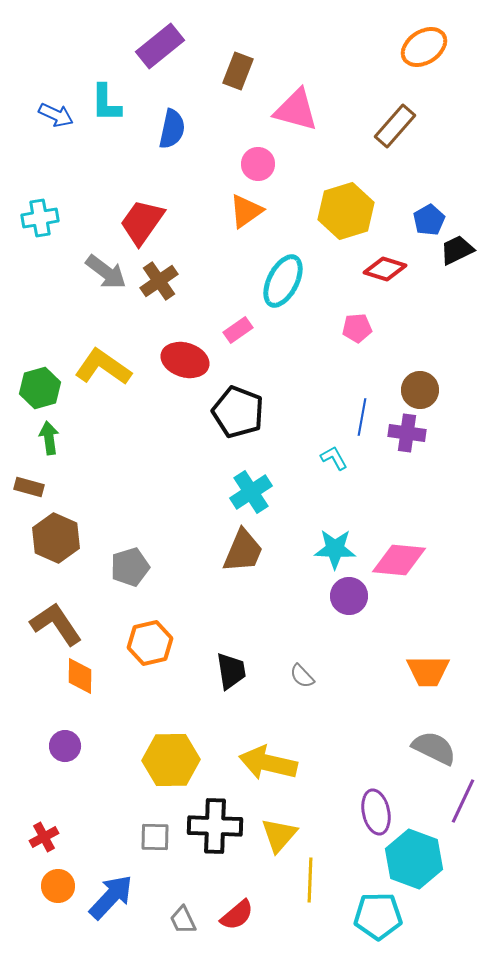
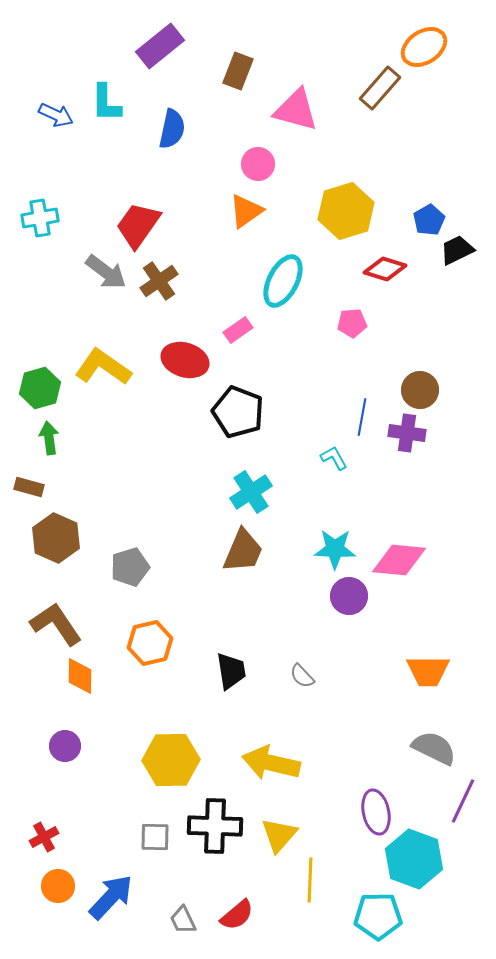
brown rectangle at (395, 126): moved 15 px left, 38 px up
red trapezoid at (142, 222): moved 4 px left, 3 px down
pink pentagon at (357, 328): moved 5 px left, 5 px up
yellow arrow at (268, 763): moved 3 px right
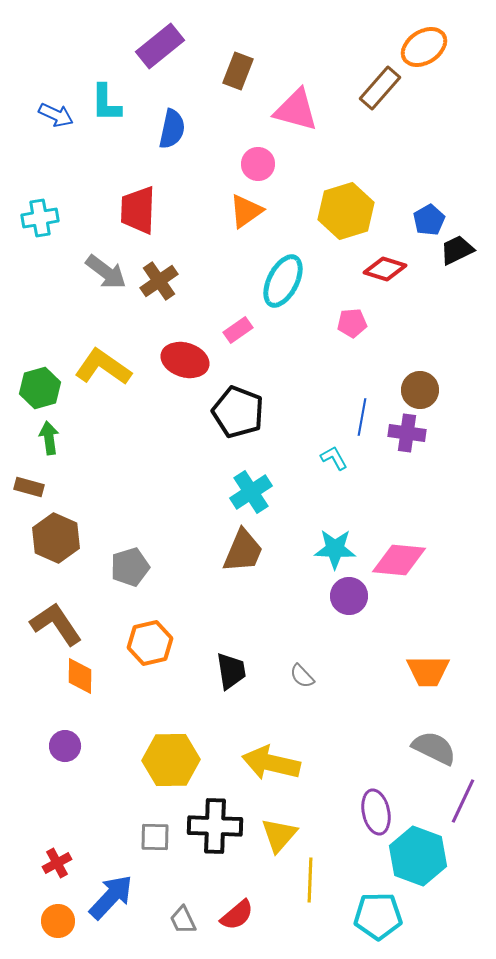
red trapezoid at (138, 225): moved 15 px up; rotated 33 degrees counterclockwise
red cross at (44, 837): moved 13 px right, 26 px down
cyan hexagon at (414, 859): moved 4 px right, 3 px up
orange circle at (58, 886): moved 35 px down
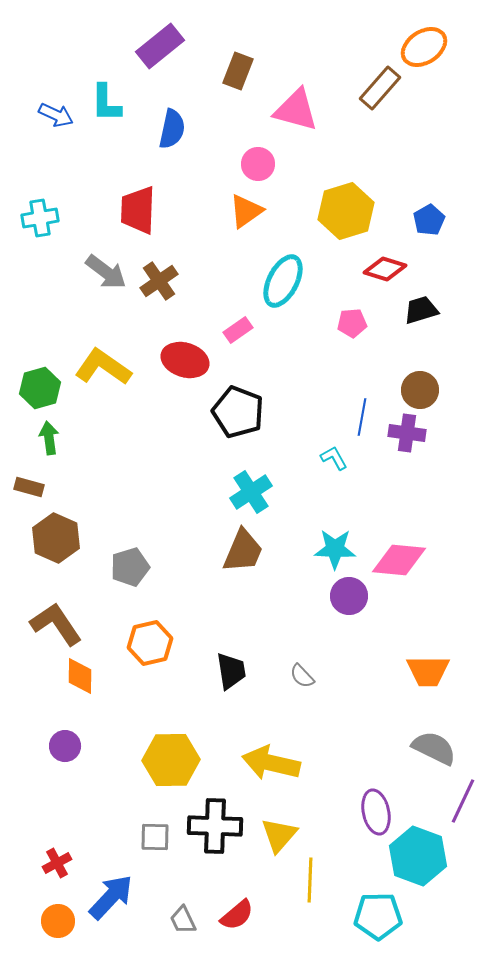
black trapezoid at (457, 250): moved 36 px left, 60 px down; rotated 9 degrees clockwise
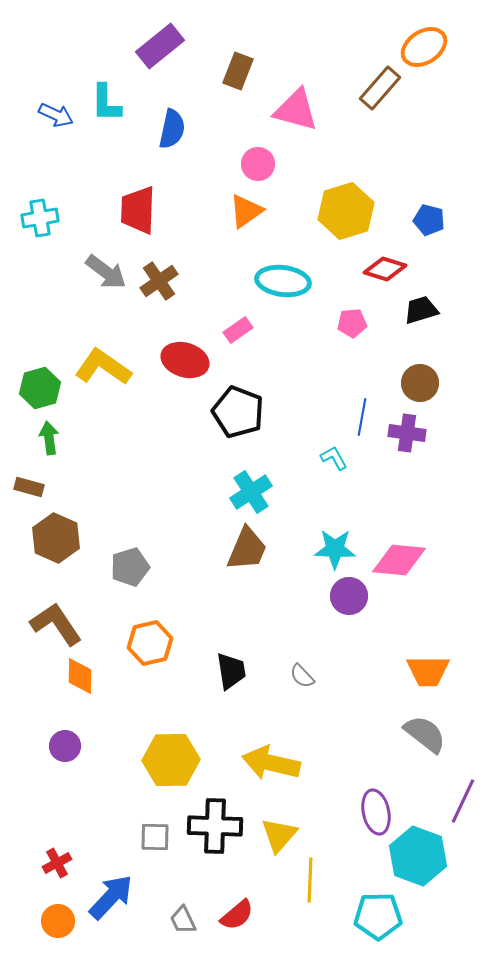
blue pentagon at (429, 220): rotated 28 degrees counterclockwise
cyan ellipse at (283, 281): rotated 70 degrees clockwise
brown circle at (420, 390): moved 7 px up
brown trapezoid at (243, 551): moved 4 px right, 2 px up
gray semicircle at (434, 748): moved 9 px left, 14 px up; rotated 12 degrees clockwise
